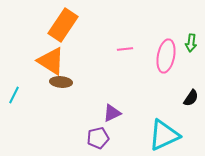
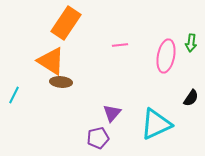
orange rectangle: moved 3 px right, 2 px up
pink line: moved 5 px left, 4 px up
purple triangle: rotated 24 degrees counterclockwise
cyan triangle: moved 8 px left, 11 px up
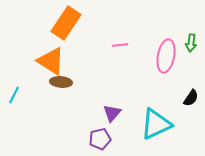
purple pentagon: moved 2 px right, 1 px down
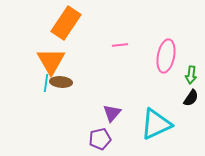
green arrow: moved 32 px down
orange triangle: rotated 28 degrees clockwise
cyan line: moved 32 px right, 12 px up; rotated 18 degrees counterclockwise
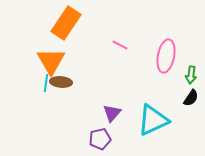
pink line: rotated 35 degrees clockwise
cyan triangle: moved 3 px left, 4 px up
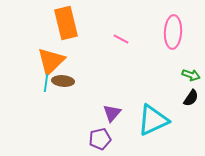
orange rectangle: rotated 48 degrees counterclockwise
pink line: moved 1 px right, 6 px up
pink ellipse: moved 7 px right, 24 px up; rotated 8 degrees counterclockwise
orange triangle: rotated 16 degrees clockwise
green arrow: rotated 78 degrees counterclockwise
brown ellipse: moved 2 px right, 1 px up
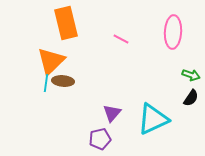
cyan triangle: moved 1 px up
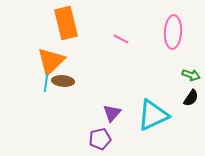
cyan triangle: moved 4 px up
